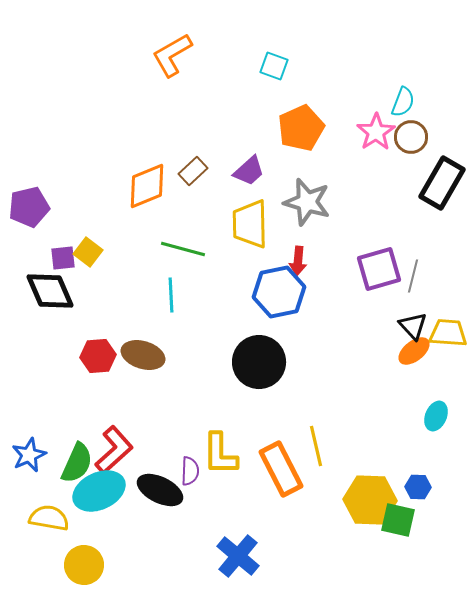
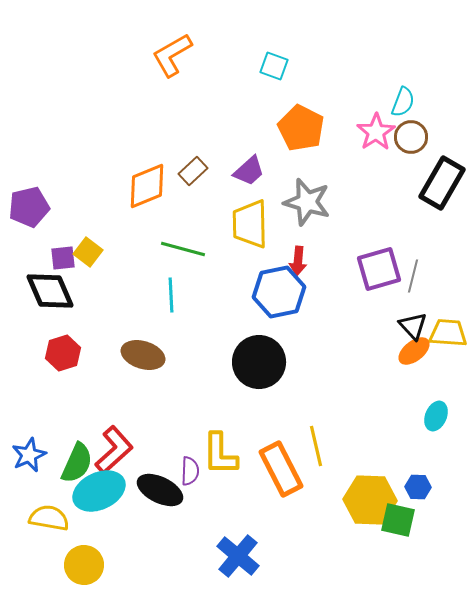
orange pentagon at (301, 128): rotated 21 degrees counterclockwise
red hexagon at (98, 356): moved 35 px left, 3 px up; rotated 12 degrees counterclockwise
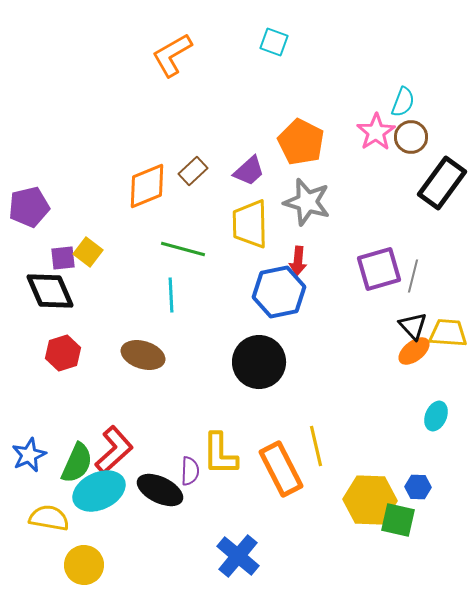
cyan square at (274, 66): moved 24 px up
orange pentagon at (301, 128): moved 14 px down
black rectangle at (442, 183): rotated 6 degrees clockwise
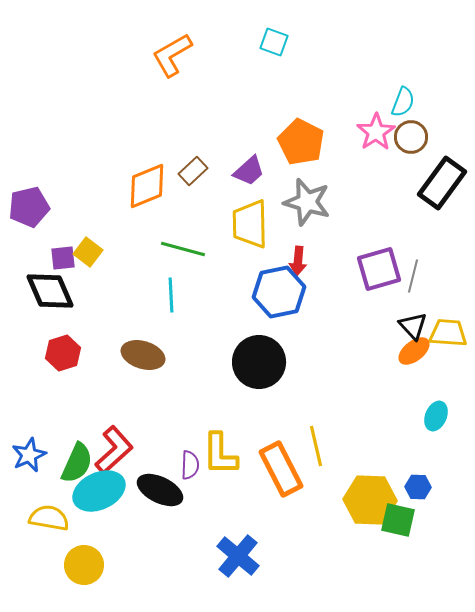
purple semicircle at (190, 471): moved 6 px up
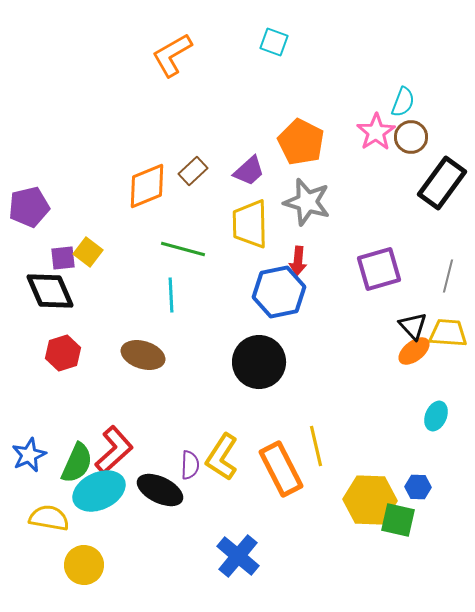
gray line at (413, 276): moved 35 px right
yellow L-shape at (220, 454): moved 2 px right, 3 px down; rotated 33 degrees clockwise
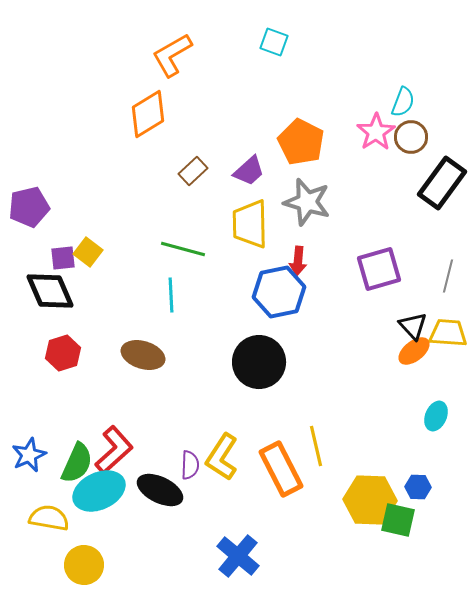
orange diamond at (147, 186): moved 1 px right, 72 px up; rotated 9 degrees counterclockwise
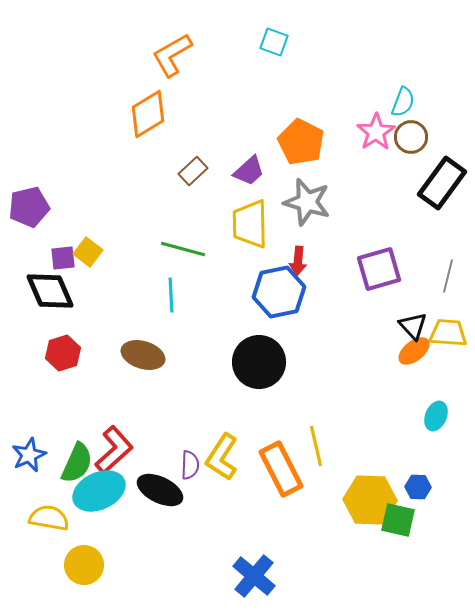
blue cross at (238, 556): moved 16 px right, 20 px down
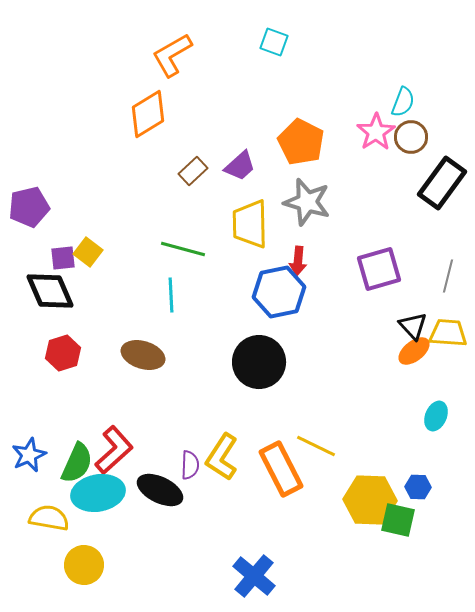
purple trapezoid at (249, 171): moved 9 px left, 5 px up
yellow line at (316, 446): rotated 51 degrees counterclockwise
cyan ellipse at (99, 491): moved 1 px left, 2 px down; rotated 15 degrees clockwise
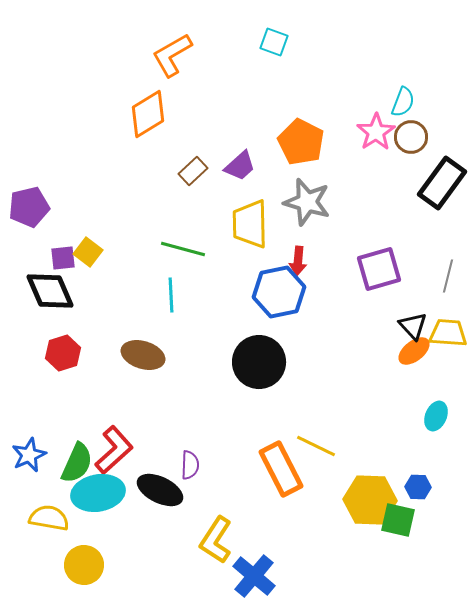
yellow L-shape at (222, 457): moved 6 px left, 83 px down
